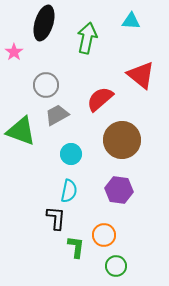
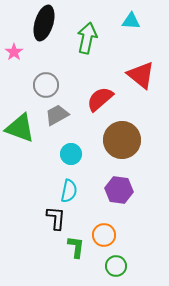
green triangle: moved 1 px left, 3 px up
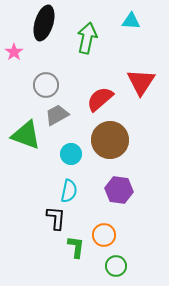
red triangle: moved 7 px down; rotated 24 degrees clockwise
green triangle: moved 6 px right, 7 px down
brown circle: moved 12 px left
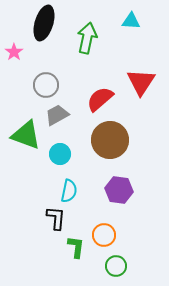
cyan circle: moved 11 px left
